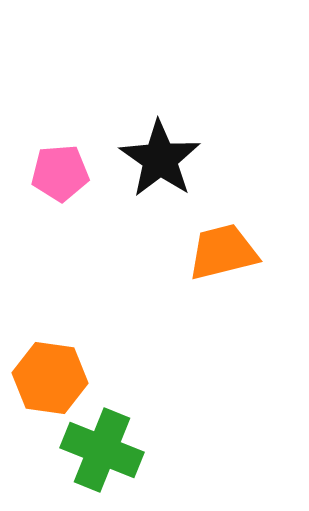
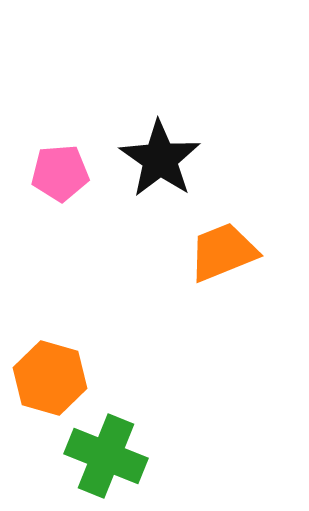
orange trapezoid: rotated 8 degrees counterclockwise
orange hexagon: rotated 8 degrees clockwise
green cross: moved 4 px right, 6 px down
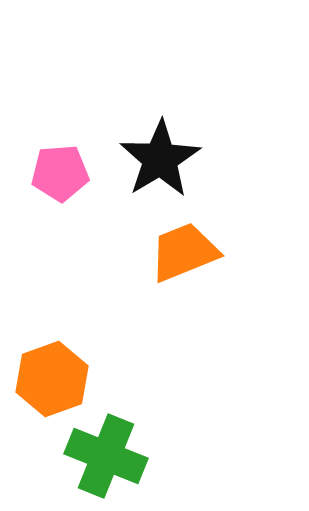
black star: rotated 6 degrees clockwise
orange trapezoid: moved 39 px left
orange hexagon: moved 2 px right, 1 px down; rotated 24 degrees clockwise
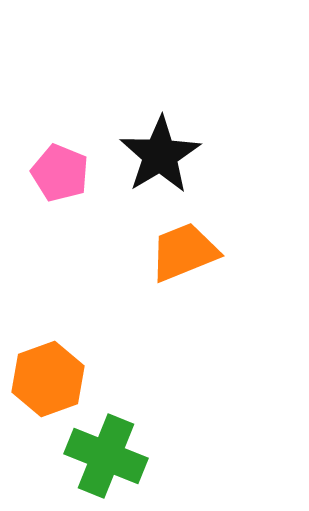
black star: moved 4 px up
pink pentagon: rotated 26 degrees clockwise
orange hexagon: moved 4 px left
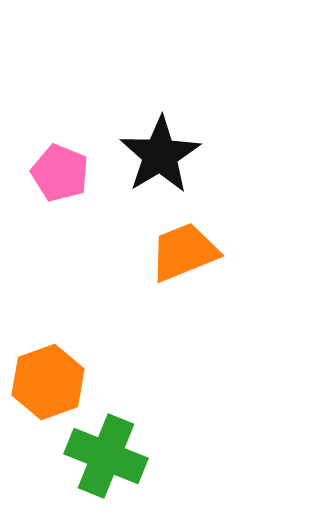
orange hexagon: moved 3 px down
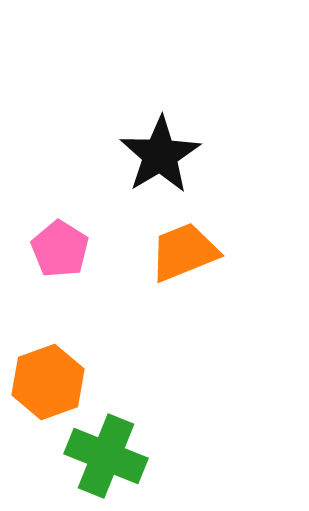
pink pentagon: moved 76 px down; rotated 10 degrees clockwise
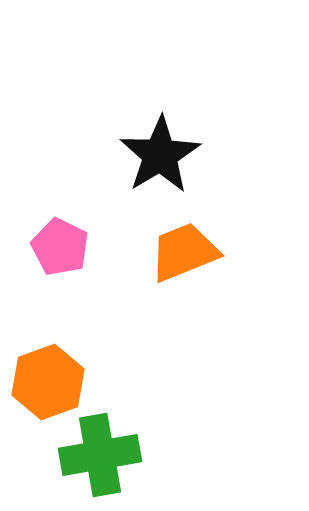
pink pentagon: moved 2 px up; rotated 6 degrees counterclockwise
green cross: moved 6 px left, 1 px up; rotated 32 degrees counterclockwise
